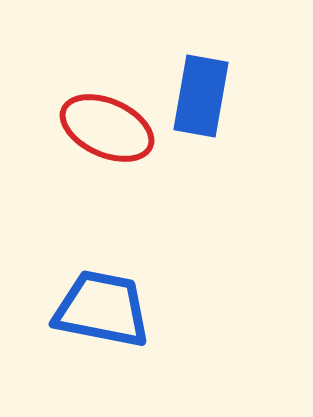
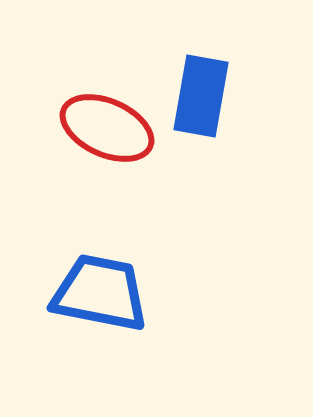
blue trapezoid: moved 2 px left, 16 px up
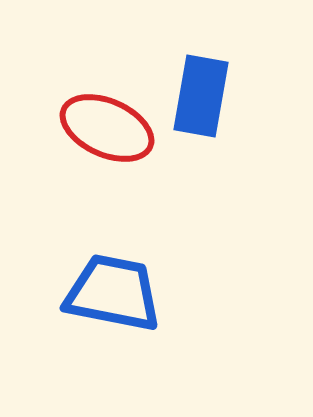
blue trapezoid: moved 13 px right
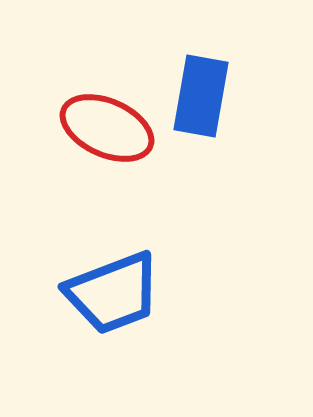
blue trapezoid: rotated 148 degrees clockwise
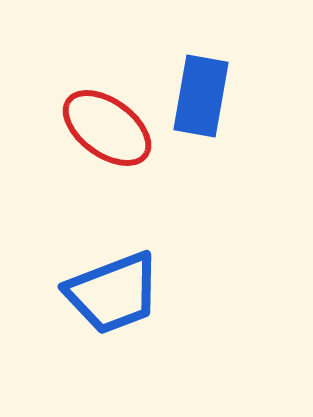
red ellipse: rotated 12 degrees clockwise
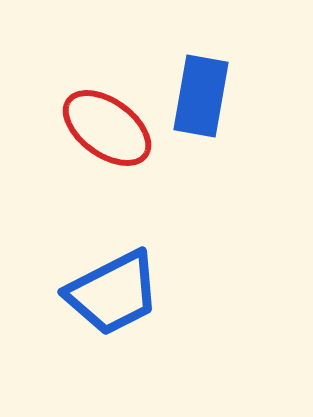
blue trapezoid: rotated 6 degrees counterclockwise
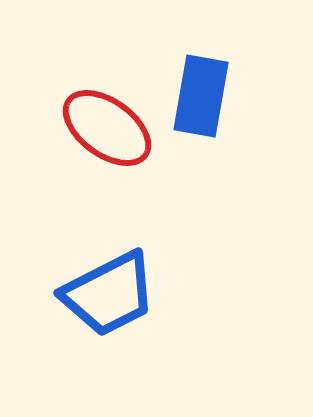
blue trapezoid: moved 4 px left, 1 px down
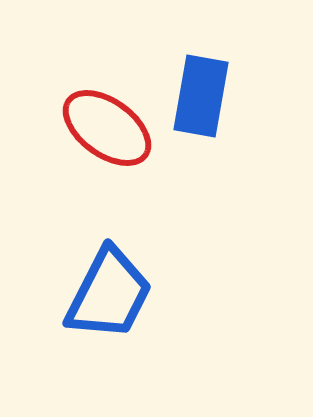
blue trapezoid: rotated 36 degrees counterclockwise
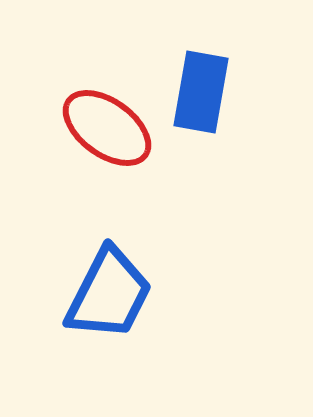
blue rectangle: moved 4 px up
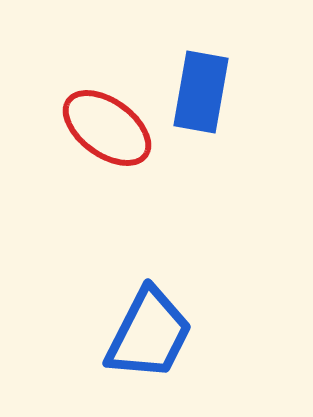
blue trapezoid: moved 40 px right, 40 px down
